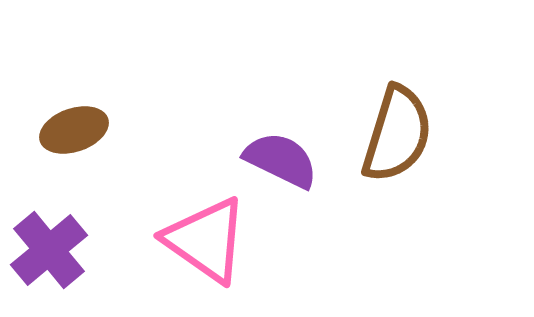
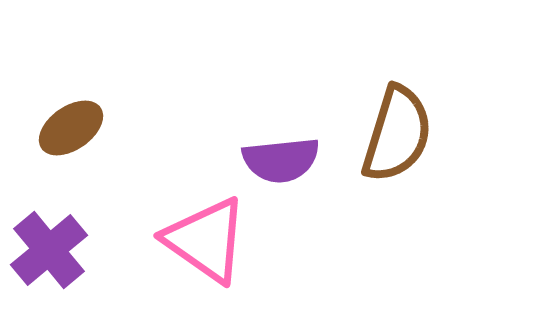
brown ellipse: moved 3 px left, 2 px up; rotated 16 degrees counterclockwise
purple semicircle: rotated 148 degrees clockwise
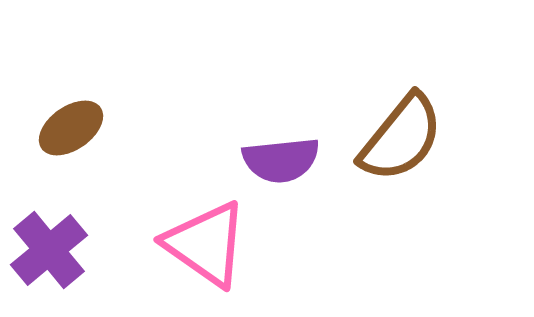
brown semicircle: moved 4 px right, 4 px down; rotated 22 degrees clockwise
pink triangle: moved 4 px down
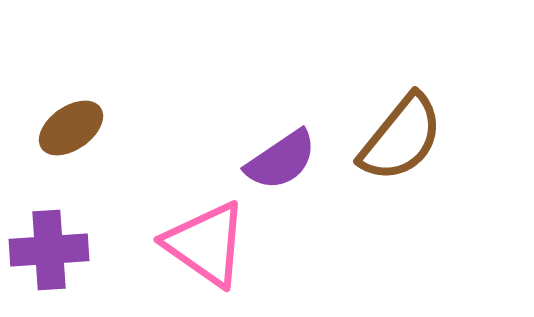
purple semicircle: rotated 28 degrees counterclockwise
purple cross: rotated 36 degrees clockwise
